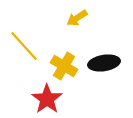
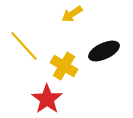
yellow arrow: moved 5 px left, 4 px up
black ellipse: moved 12 px up; rotated 16 degrees counterclockwise
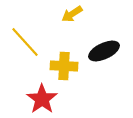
yellow line: moved 1 px right, 4 px up
yellow cross: rotated 28 degrees counterclockwise
red star: moved 5 px left
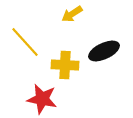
yellow cross: moved 1 px right, 1 px up
red star: rotated 24 degrees counterclockwise
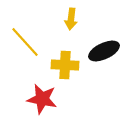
yellow arrow: moved 1 px left, 5 px down; rotated 50 degrees counterclockwise
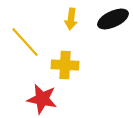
black ellipse: moved 9 px right, 32 px up
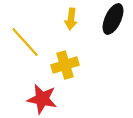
black ellipse: rotated 40 degrees counterclockwise
yellow cross: rotated 20 degrees counterclockwise
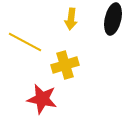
black ellipse: rotated 12 degrees counterclockwise
yellow line: rotated 20 degrees counterclockwise
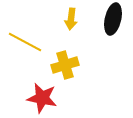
red star: moved 1 px up
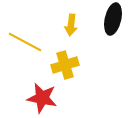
yellow arrow: moved 6 px down
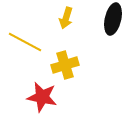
yellow arrow: moved 5 px left, 7 px up; rotated 10 degrees clockwise
red star: moved 1 px up
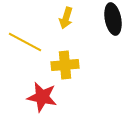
black ellipse: rotated 24 degrees counterclockwise
yellow cross: rotated 12 degrees clockwise
